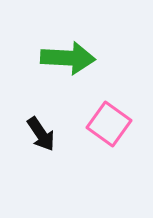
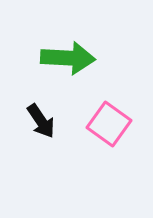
black arrow: moved 13 px up
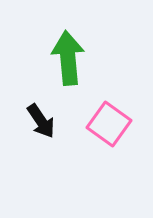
green arrow: rotated 98 degrees counterclockwise
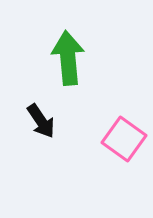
pink square: moved 15 px right, 15 px down
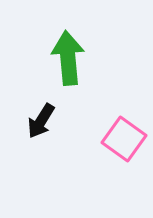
black arrow: rotated 66 degrees clockwise
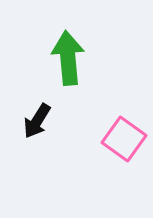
black arrow: moved 4 px left
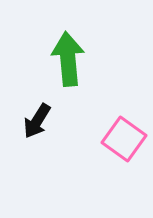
green arrow: moved 1 px down
